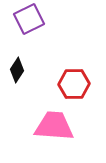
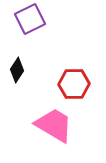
purple square: moved 1 px right
pink trapezoid: moved 1 px up; rotated 27 degrees clockwise
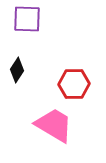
purple square: moved 3 px left; rotated 28 degrees clockwise
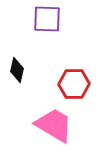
purple square: moved 20 px right
black diamond: rotated 20 degrees counterclockwise
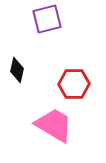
purple square: rotated 16 degrees counterclockwise
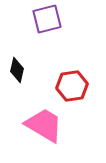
red hexagon: moved 2 px left, 2 px down; rotated 8 degrees counterclockwise
pink trapezoid: moved 10 px left
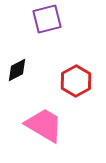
black diamond: rotated 50 degrees clockwise
red hexagon: moved 4 px right, 5 px up; rotated 20 degrees counterclockwise
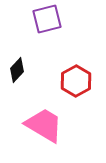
black diamond: rotated 20 degrees counterclockwise
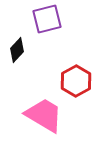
black diamond: moved 20 px up
pink trapezoid: moved 10 px up
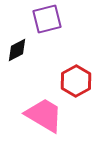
black diamond: rotated 20 degrees clockwise
